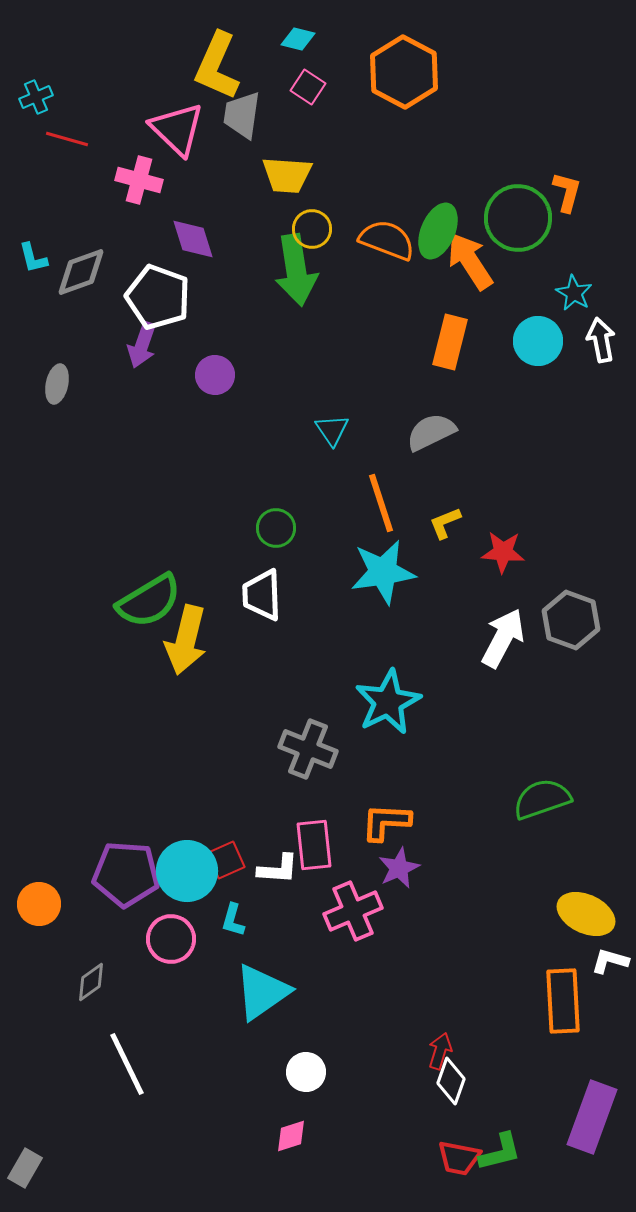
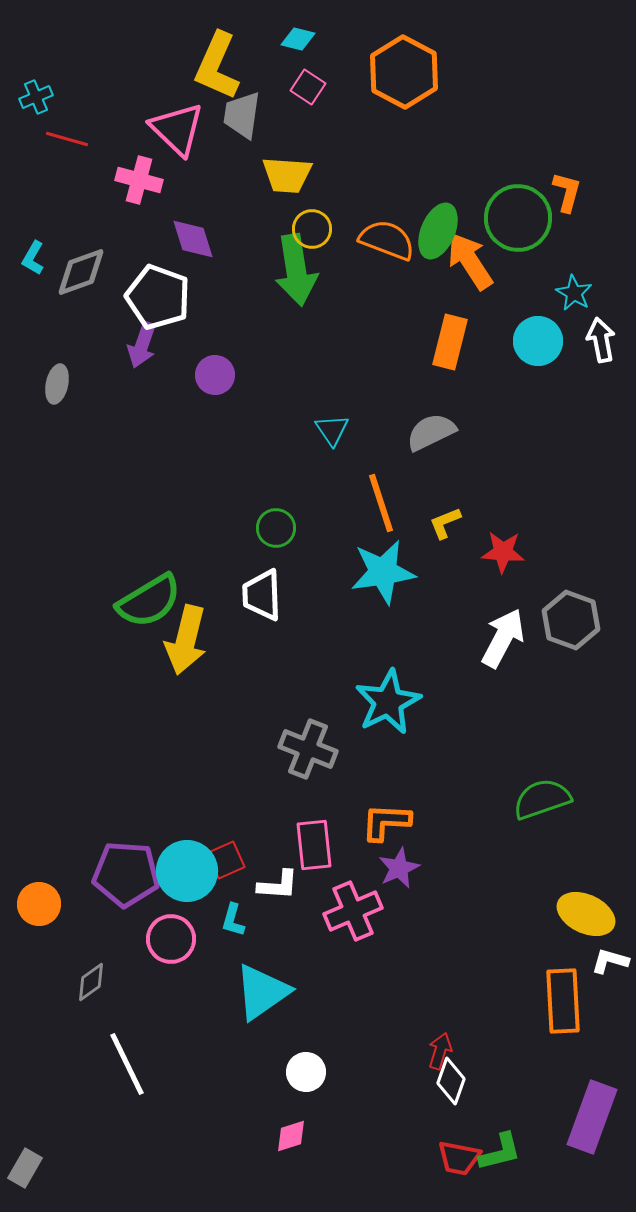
cyan L-shape at (33, 258): rotated 44 degrees clockwise
white L-shape at (278, 869): moved 16 px down
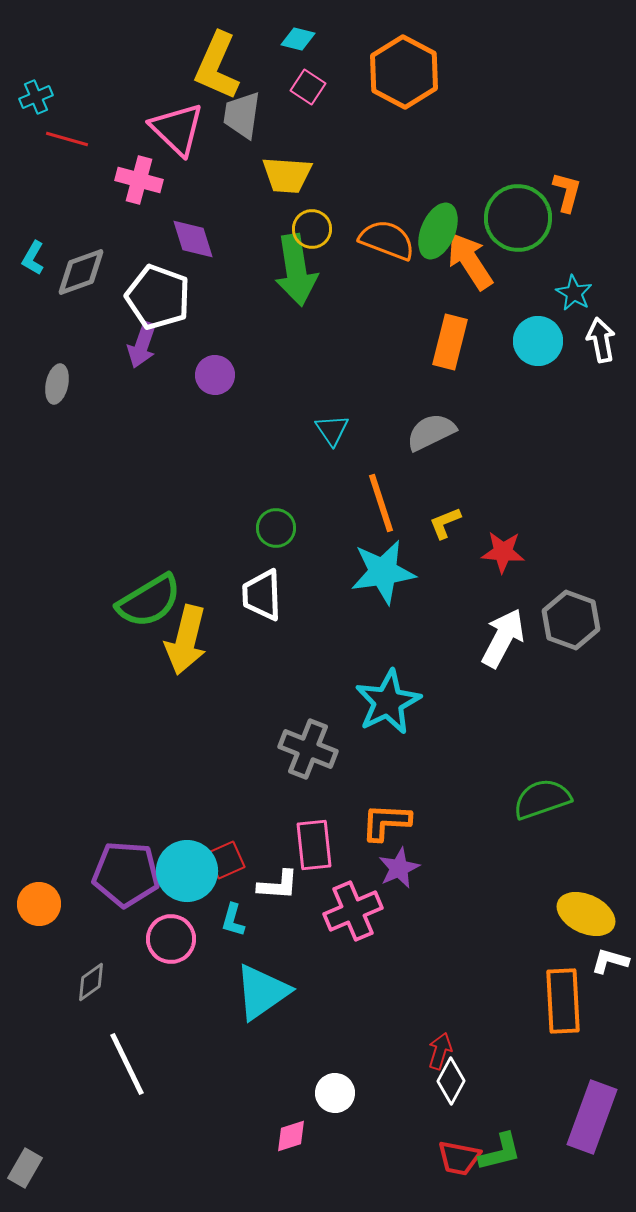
white circle at (306, 1072): moved 29 px right, 21 px down
white diamond at (451, 1081): rotated 9 degrees clockwise
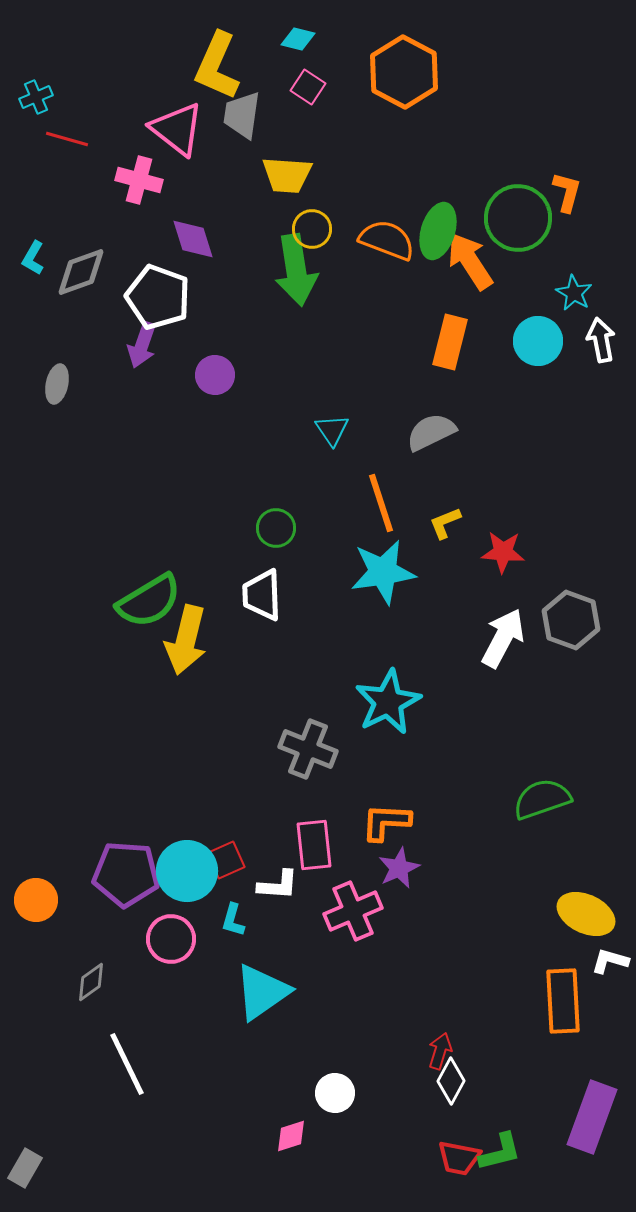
pink triangle at (177, 129): rotated 6 degrees counterclockwise
green ellipse at (438, 231): rotated 6 degrees counterclockwise
orange circle at (39, 904): moved 3 px left, 4 px up
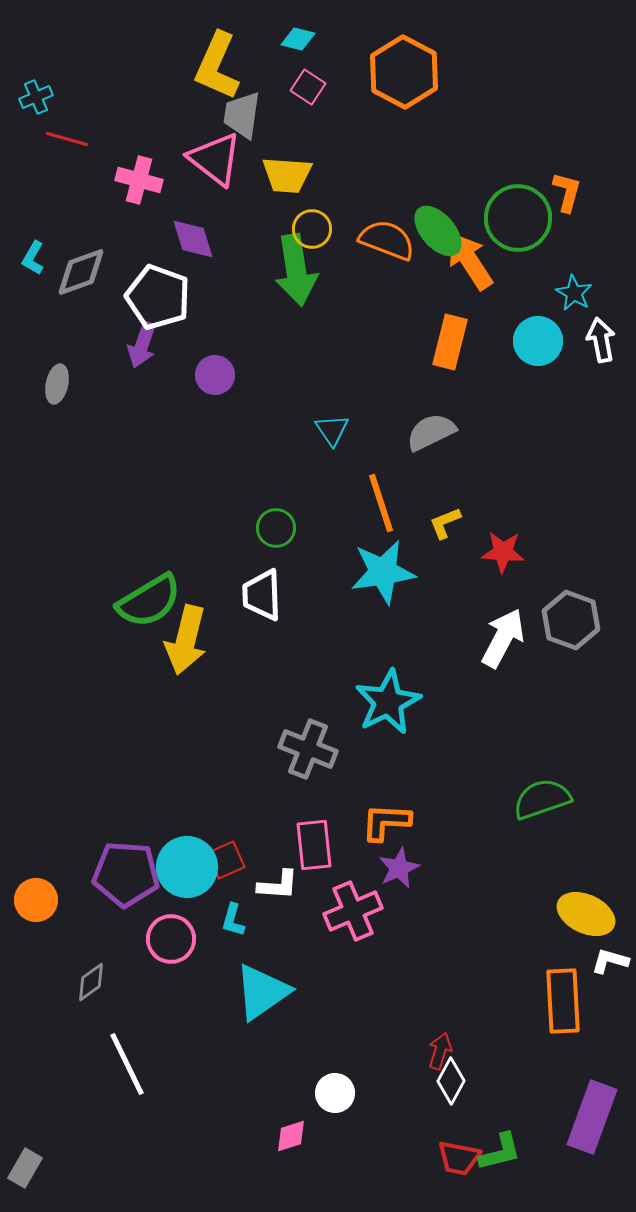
pink triangle at (177, 129): moved 38 px right, 30 px down
green ellipse at (438, 231): rotated 58 degrees counterclockwise
cyan circle at (187, 871): moved 4 px up
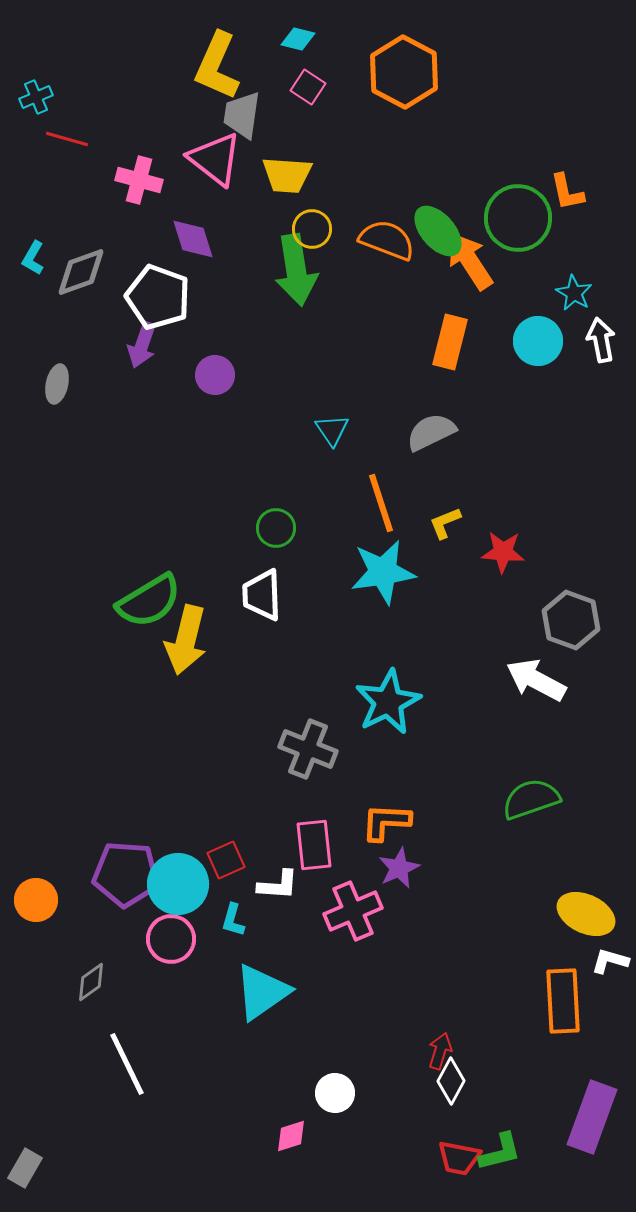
orange L-shape at (567, 192): rotated 153 degrees clockwise
white arrow at (503, 638): moved 33 px right, 42 px down; rotated 90 degrees counterclockwise
green semicircle at (542, 799): moved 11 px left
cyan circle at (187, 867): moved 9 px left, 17 px down
